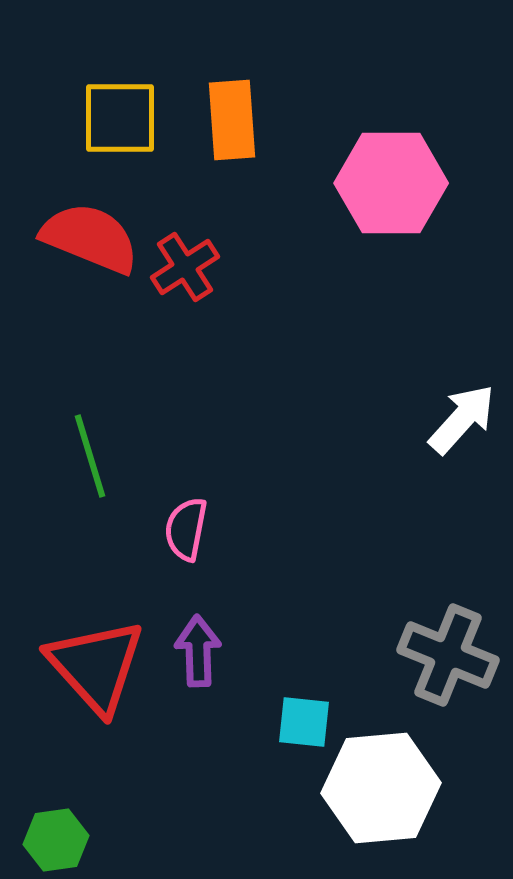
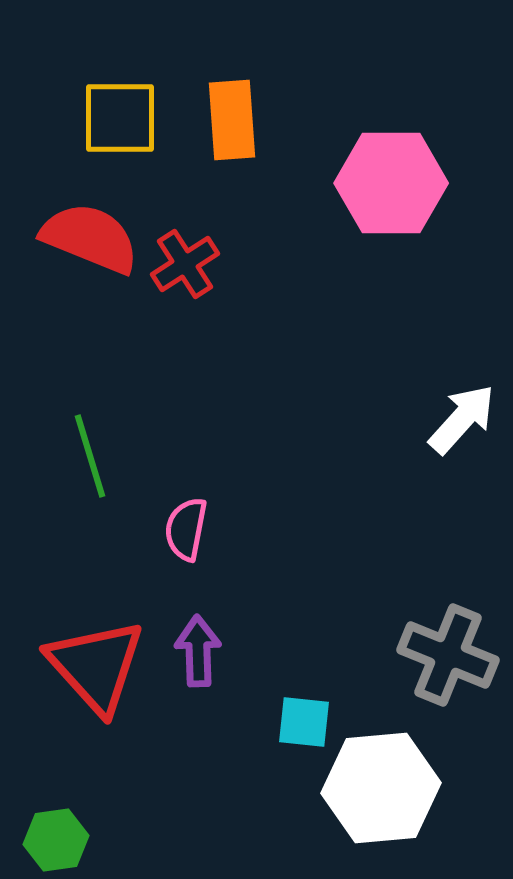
red cross: moved 3 px up
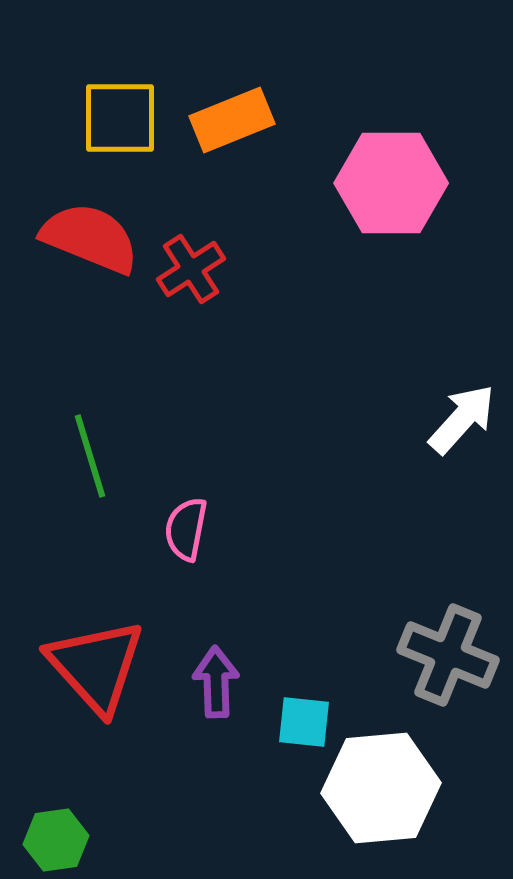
orange rectangle: rotated 72 degrees clockwise
red cross: moved 6 px right, 5 px down
purple arrow: moved 18 px right, 31 px down
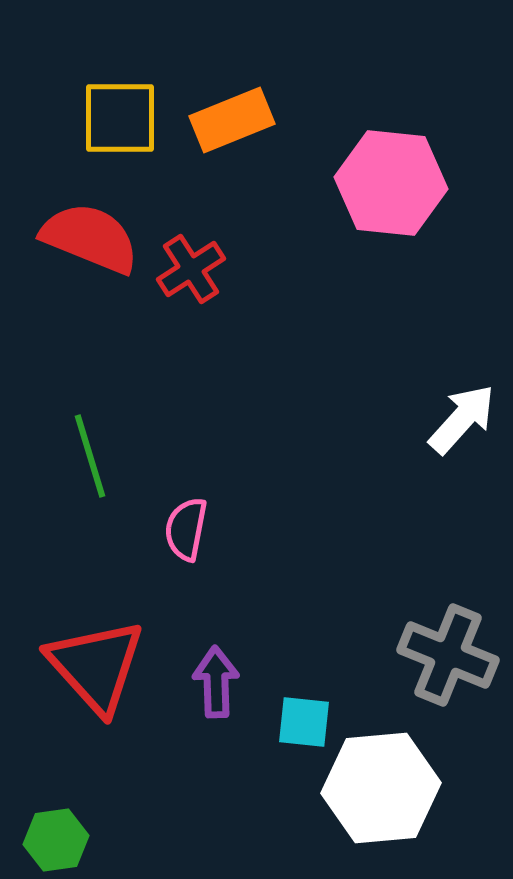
pink hexagon: rotated 6 degrees clockwise
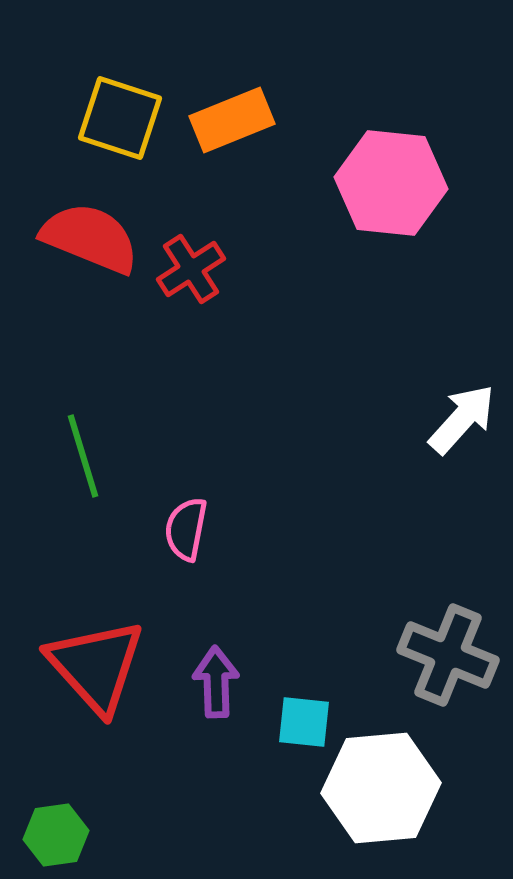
yellow square: rotated 18 degrees clockwise
green line: moved 7 px left
green hexagon: moved 5 px up
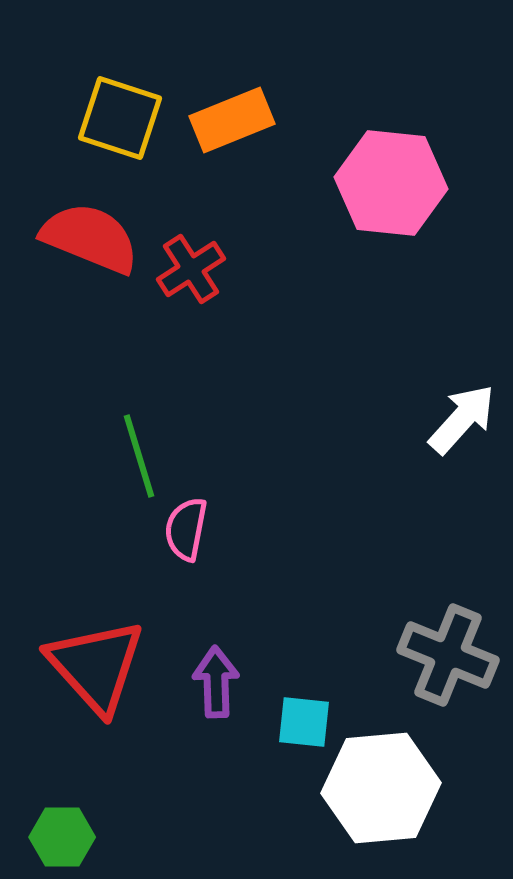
green line: moved 56 px right
green hexagon: moved 6 px right, 2 px down; rotated 8 degrees clockwise
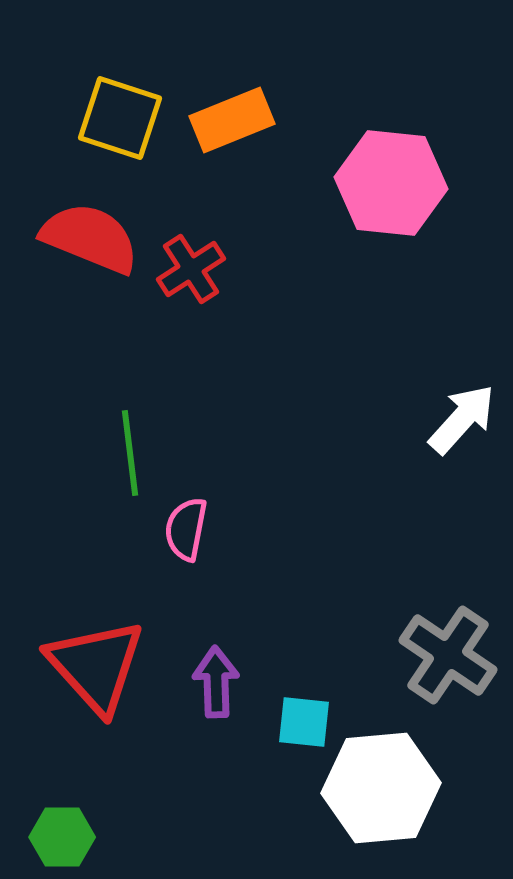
green line: moved 9 px left, 3 px up; rotated 10 degrees clockwise
gray cross: rotated 12 degrees clockwise
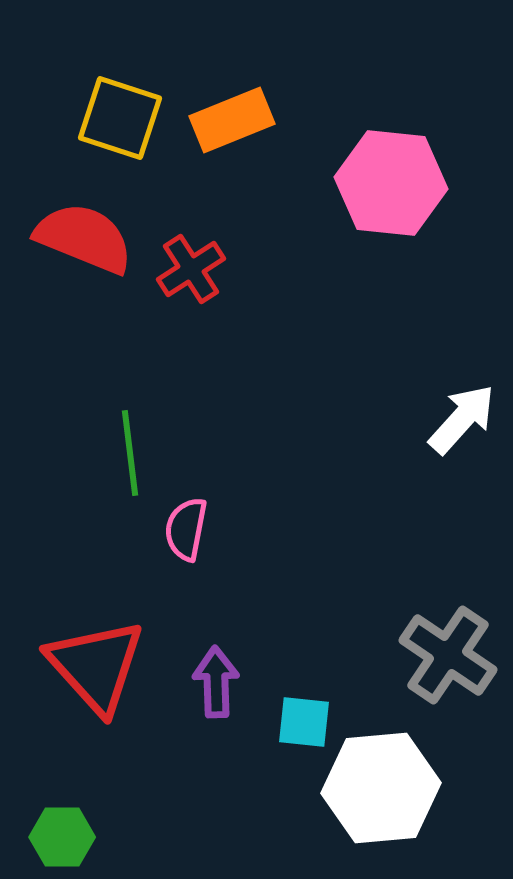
red semicircle: moved 6 px left
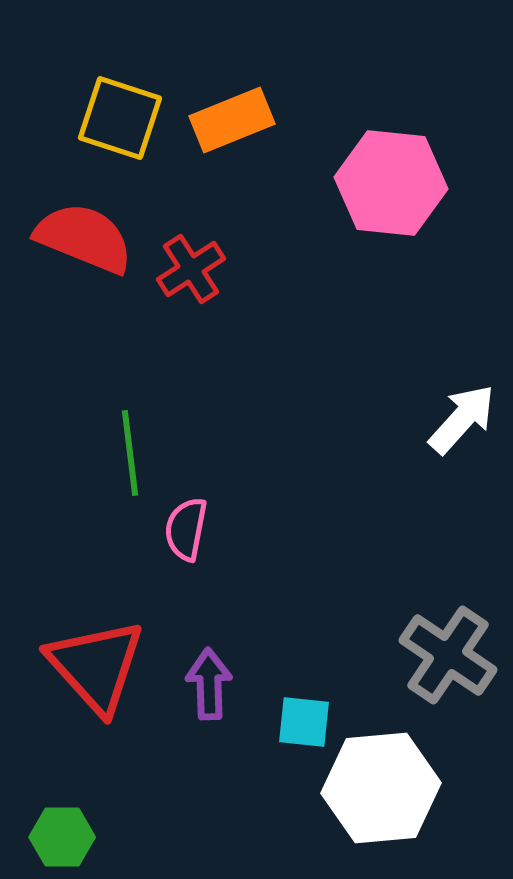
purple arrow: moved 7 px left, 2 px down
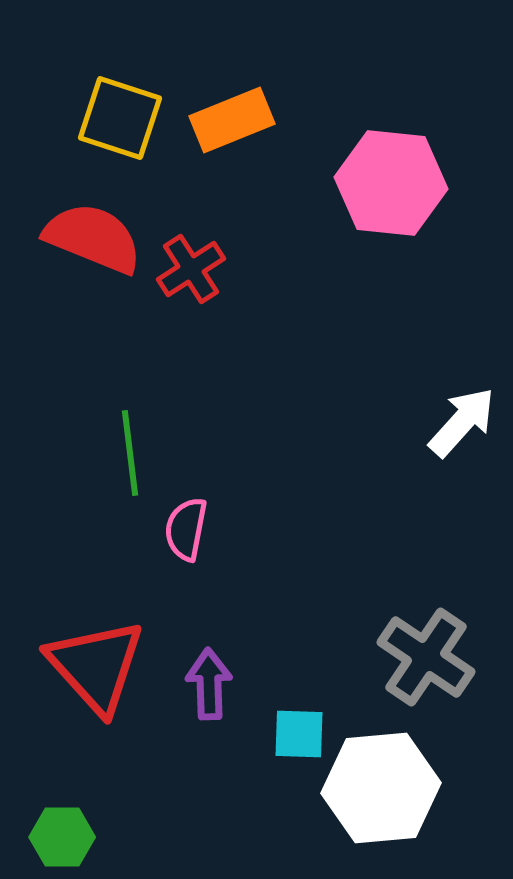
red semicircle: moved 9 px right
white arrow: moved 3 px down
gray cross: moved 22 px left, 2 px down
cyan square: moved 5 px left, 12 px down; rotated 4 degrees counterclockwise
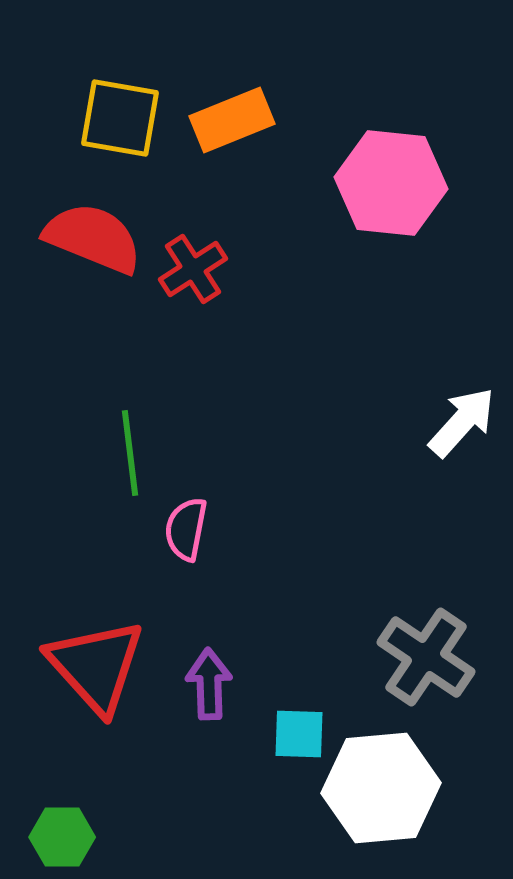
yellow square: rotated 8 degrees counterclockwise
red cross: moved 2 px right
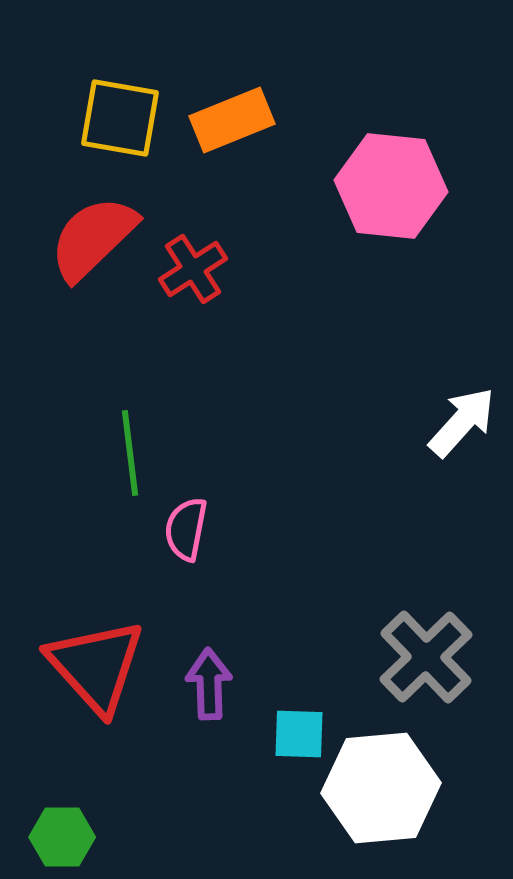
pink hexagon: moved 3 px down
red semicircle: rotated 66 degrees counterclockwise
gray cross: rotated 12 degrees clockwise
